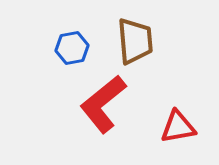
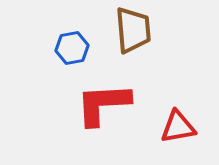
brown trapezoid: moved 2 px left, 11 px up
red L-shape: rotated 36 degrees clockwise
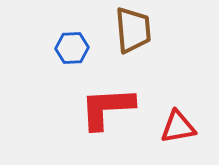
blue hexagon: rotated 8 degrees clockwise
red L-shape: moved 4 px right, 4 px down
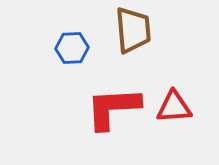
red L-shape: moved 6 px right
red triangle: moved 4 px left, 20 px up; rotated 6 degrees clockwise
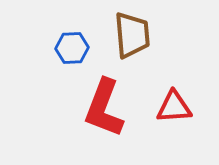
brown trapezoid: moved 1 px left, 5 px down
red L-shape: moved 9 px left; rotated 66 degrees counterclockwise
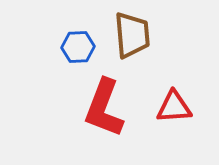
blue hexagon: moved 6 px right, 1 px up
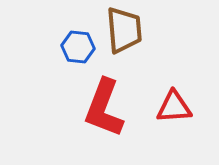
brown trapezoid: moved 8 px left, 5 px up
blue hexagon: rotated 8 degrees clockwise
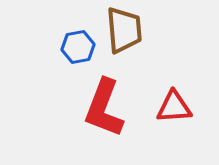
blue hexagon: rotated 16 degrees counterclockwise
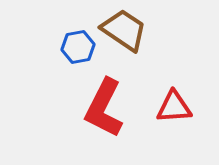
brown trapezoid: rotated 51 degrees counterclockwise
red L-shape: rotated 6 degrees clockwise
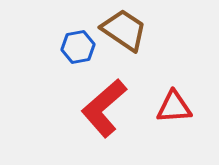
red L-shape: rotated 22 degrees clockwise
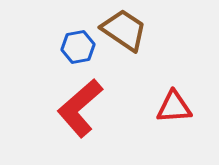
red L-shape: moved 24 px left
